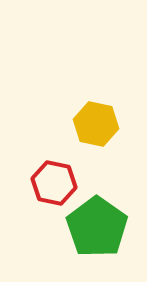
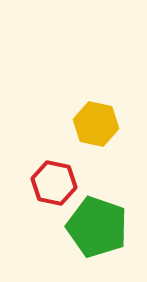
green pentagon: rotated 16 degrees counterclockwise
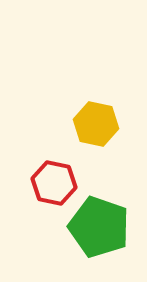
green pentagon: moved 2 px right
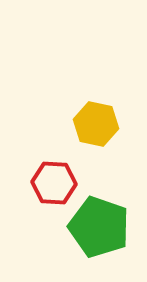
red hexagon: rotated 9 degrees counterclockwise
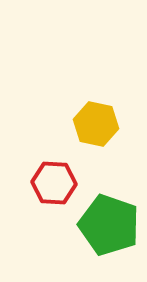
green pentagon: moved 10 px right, 2 px up
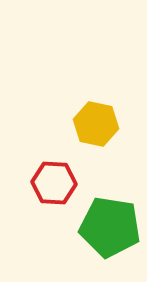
green pentagon: moved 1 px right, 2 px down; rotated 10 degrees counterclockwise
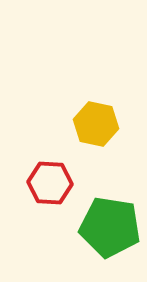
red hexagon: moved 4 px left
